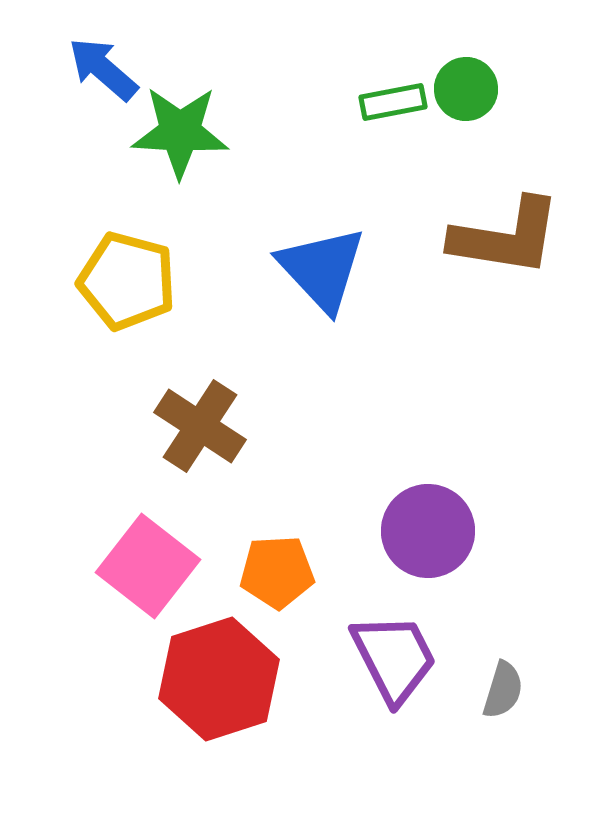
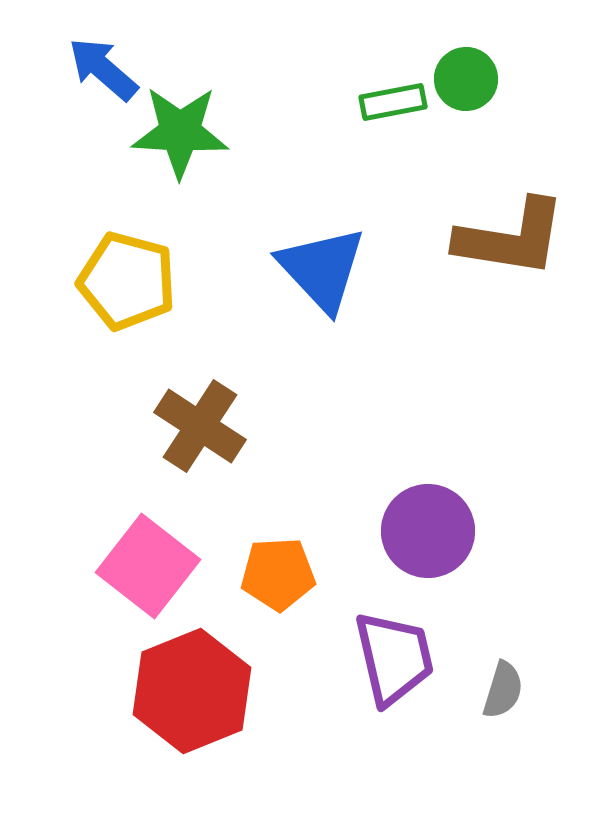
green circle: moved 10 px up
brown L-shape: moved 5 px right, 1 px down
orange pentagon: moved 1 px right, 2 px down
purple trapezoid: rotated 14 degrees clockwise
red hexagon: moved 27 px left, 12 px down; rotated 4 degrees counterclockwise
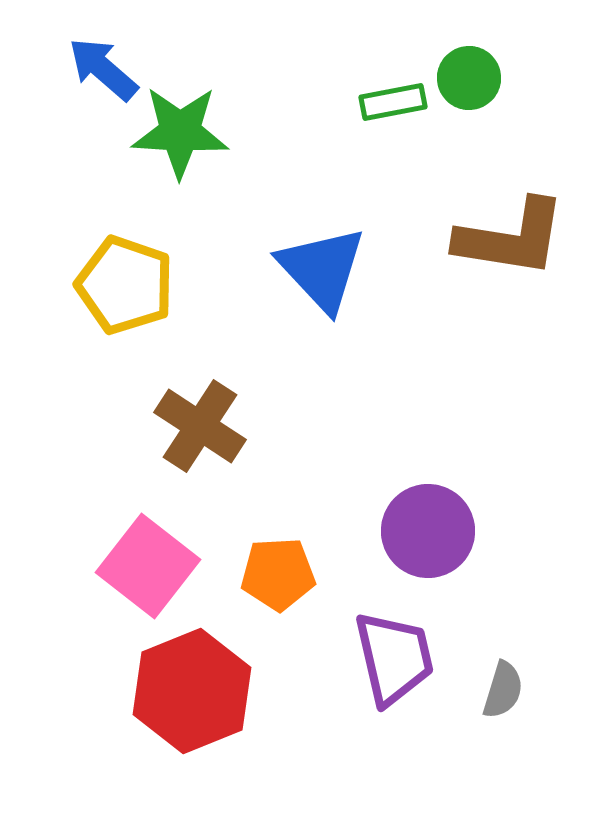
green circle: moved 3 px right, 1 px up
yellow pentagon: moved 2 px left, 4 px down; rotated 4 degrees clockwise
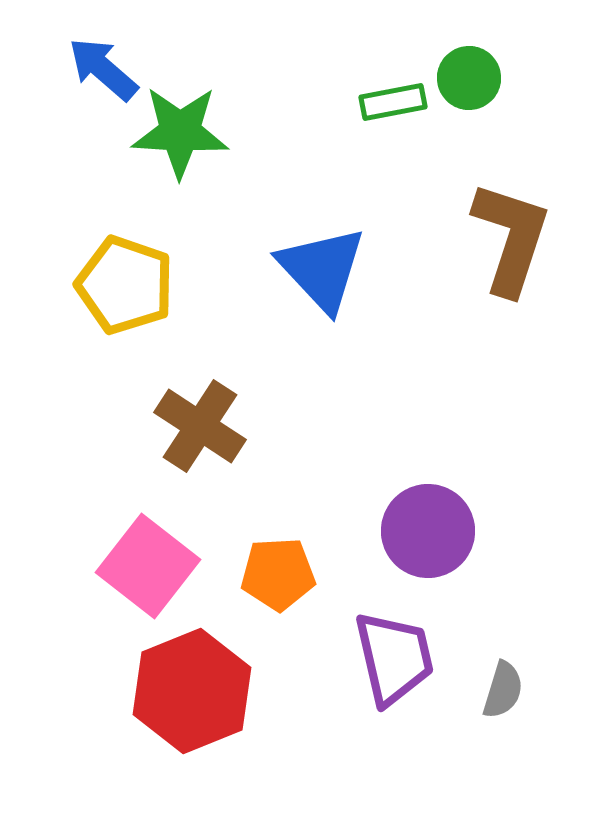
brown L-shape: rotated 81 degrees counterclockwise
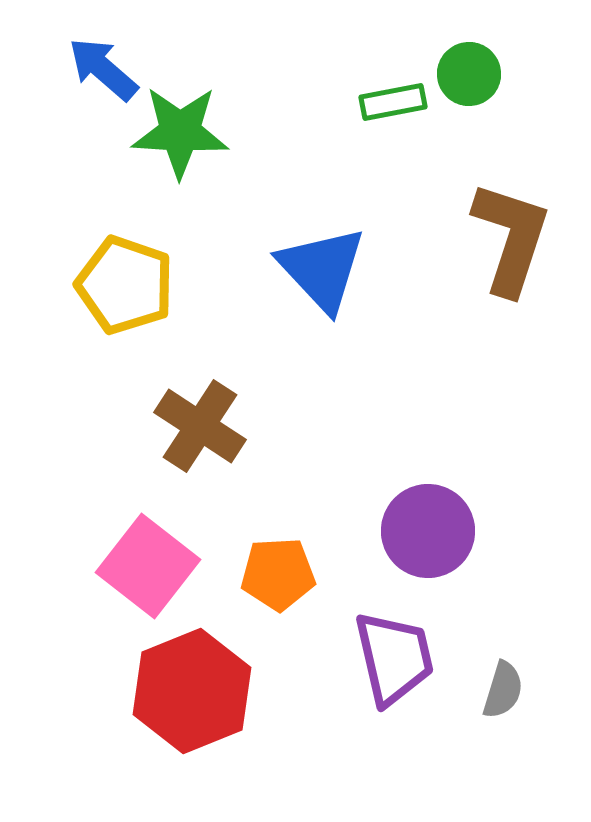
green circle: moved 4 px up
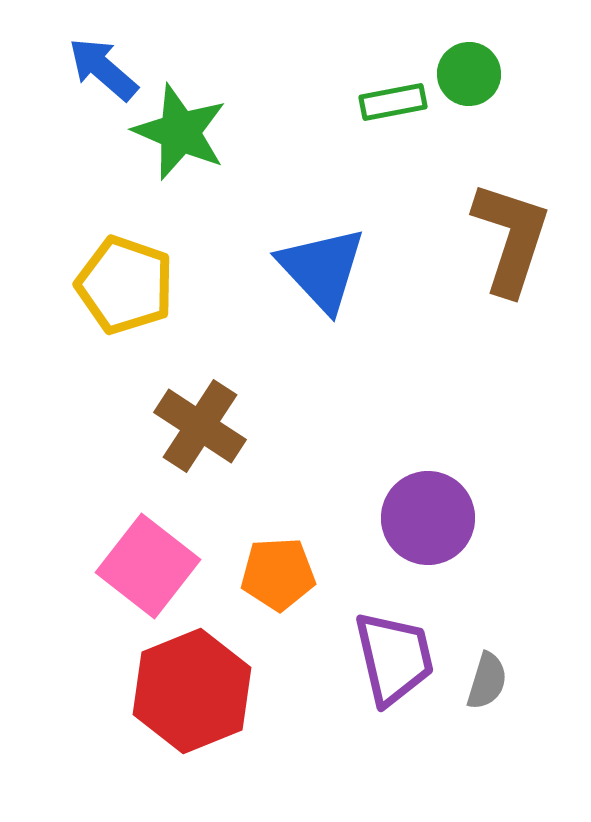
green star: rotated 20 degrees clockwise
purple circle: moved 13 px up
gray semicircle: moved 16 px left, 9 px up
